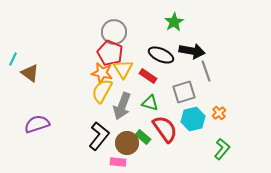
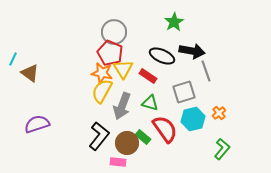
black ellipse: moved 1 px right, 1 px down
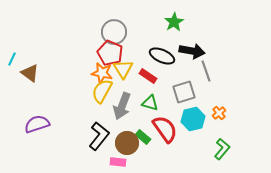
cyan line: moved 1 px left
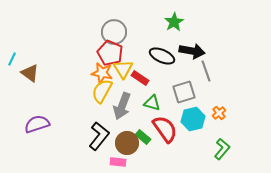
red rectangle: moved 8 px left, 2 px down
green triangle: moved 2 px right
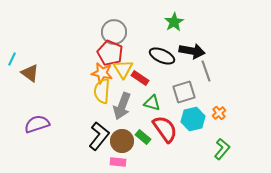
yellow semicircle: rotated 25 degrees counterclockwise
brown circle: moved 5 px left, 2 px up
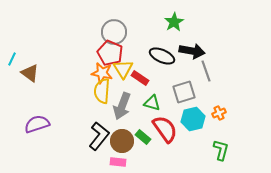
orange cross: rotated 16 degrees clockwise
green L-shape: moved 1 px left, 1 px down; rotated 25 degrees counterclockwise
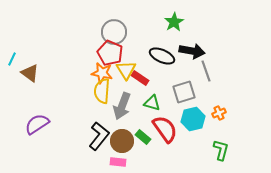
yellow triangle: moved 3 px right, 1 px down
purple semicircle: rotated 15 degrees counterclockwise
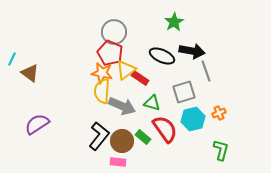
yellow triangle: rotated 25 degrees clockwise
gray arrow: rotated 88 degrees counterclockwise
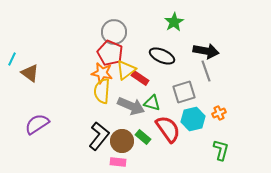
black arrow: moved 14 px right
gray arrow: moved 9 px right
red semicircle: moved 3 px right
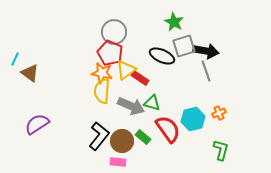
green star: rotated 12 degrees counterclockwise
cyan line: moved 3 px right
gray square: moved 46 px up
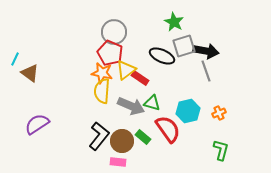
cyan hexagon: moved 5 px left, 8 px up
